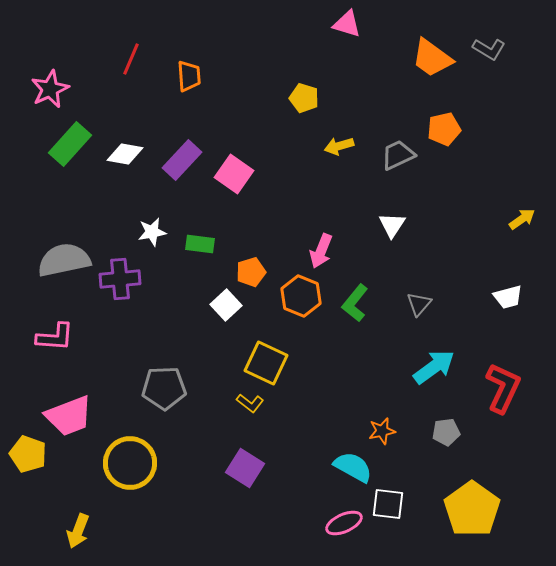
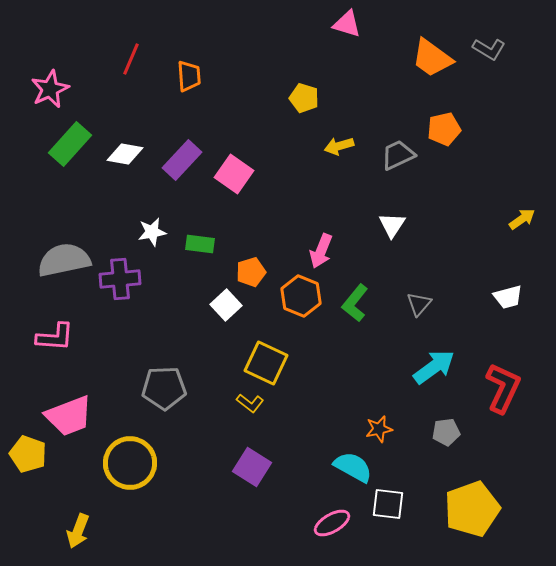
orange star at (382, 431): moved 3 px left, 2 px up
purple square at (245, 468): moved 7 px right, 1 px up
yellow pentagon at (472, 509): rotated 16 degrees clockwise
pink ellipse at (344, 523): moved 12 px left; rotated 6 degrees counterclockwise
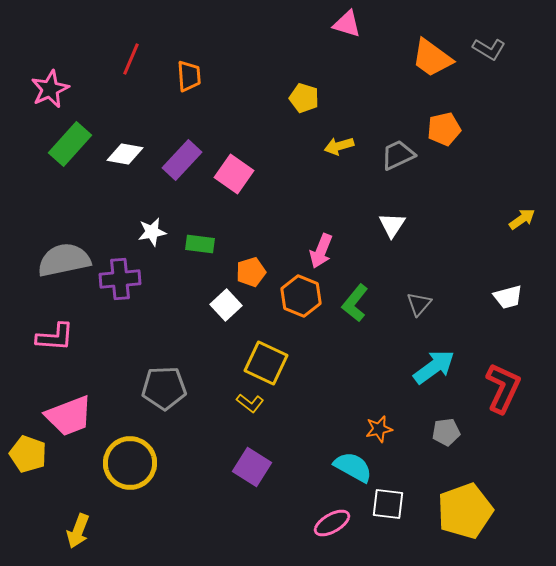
yellow pentagon at (472, 509): moved 7 px left, 2 px down
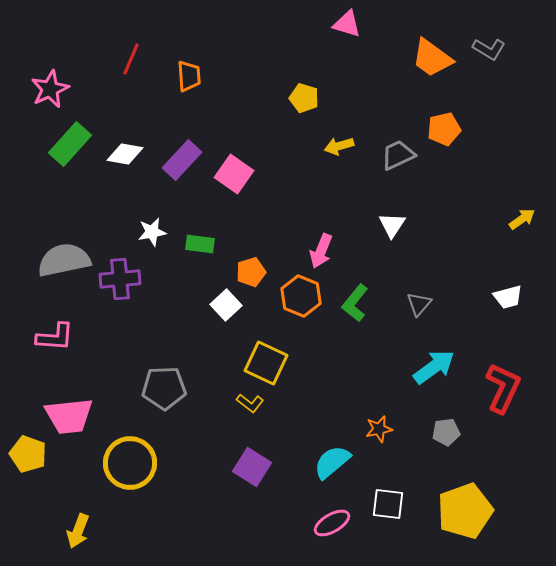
pink trapezoid at (69, 416): rotated 15 degrees clockwise
cyan semicircle at (353, 467): moved 21 px left, 5 px up; rotated 69 degrees counterclockwise
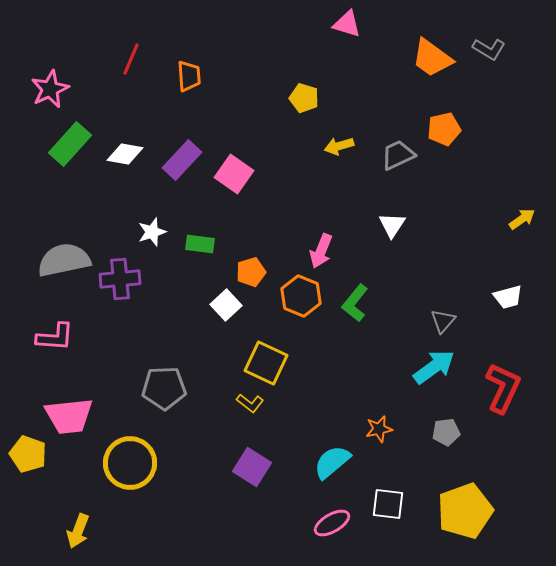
white star at (152, 232): rotated 8 degrees counterclockwise
gray triangle at (419, 304): moved 24 px right, 17 px down
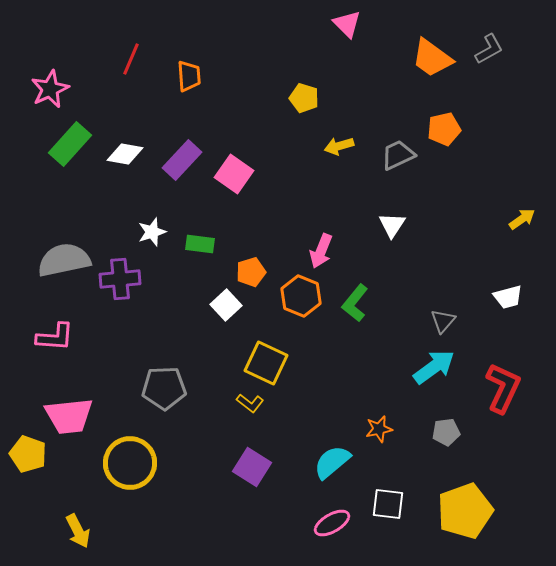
pink triangle at (347, 24): rotated 28 degrees clockwise
gray L-shape at (489, 49): rotated 60 degrees counterclockwise
yellow arrow at (78, 531): rotated 48 degrees counterclockwise
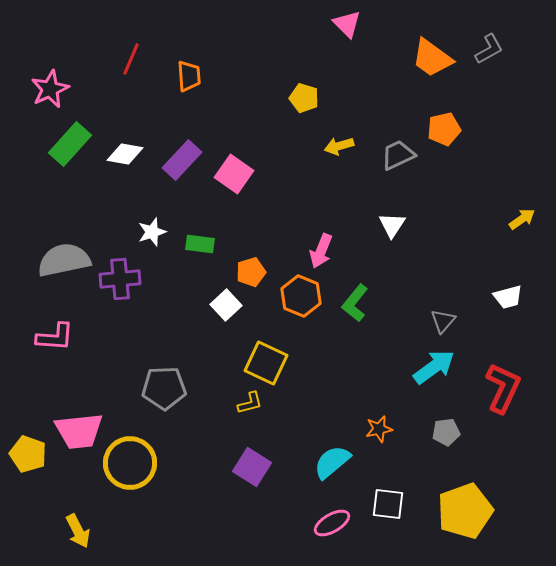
yellow L-shape at (250, 403): rotated 52 degrees counterclockwise
pink trapezoid at (69, 416): moved 10 px right, 15 px down
